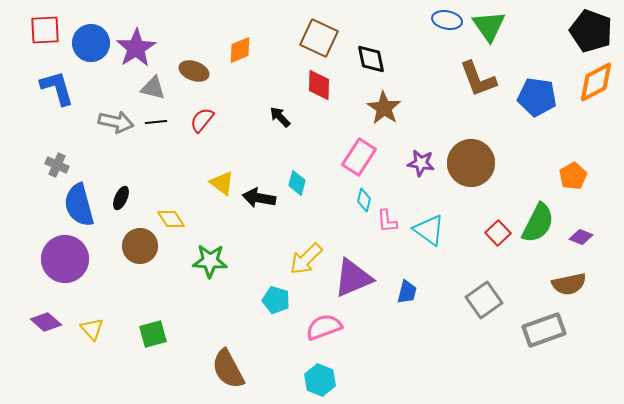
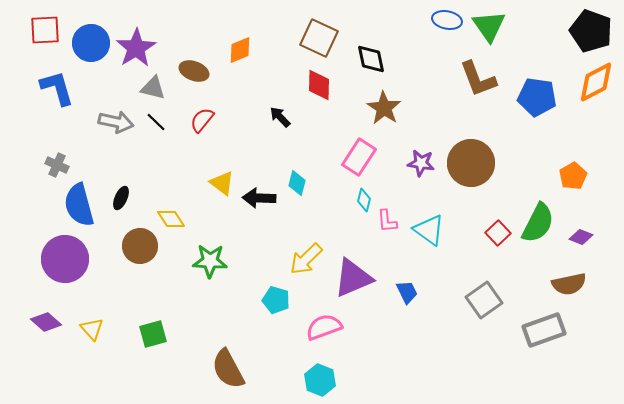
black line at (156, 122): rotated 50 degrees clockwise
black arrow at (259, 198): rotated 8 degrees counterclockwise
blue trapezoid at (407, 292): rotated 40 degrees counterclockwise
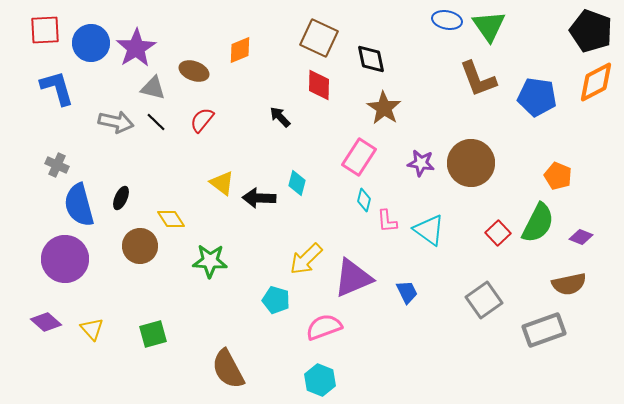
orange pentagon at (573, 176): moved 15 px left; rotated 20 degrees counterclockwise
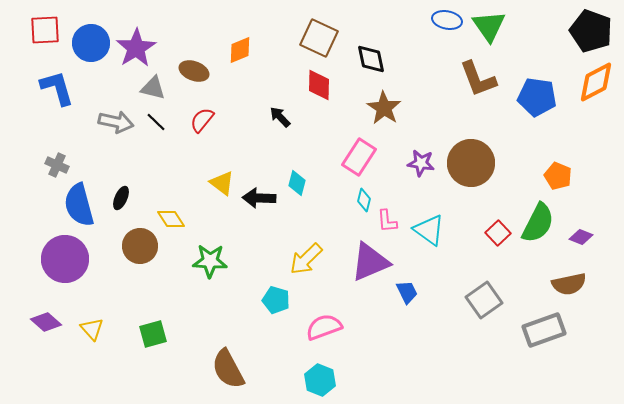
purple triangle at (353, 278): moved 17 px right, 16 px up
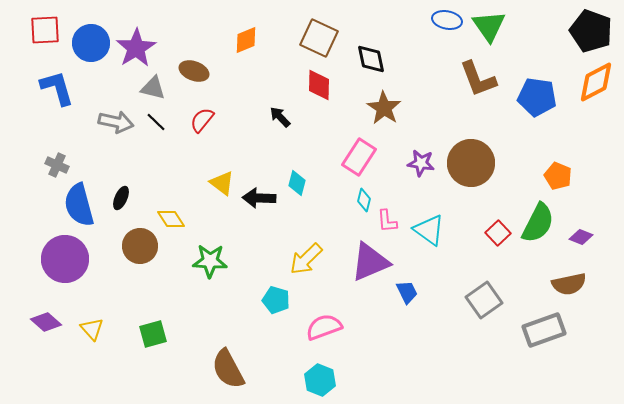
orange diamond at (240, 50): moved 6 px right, 10 px up
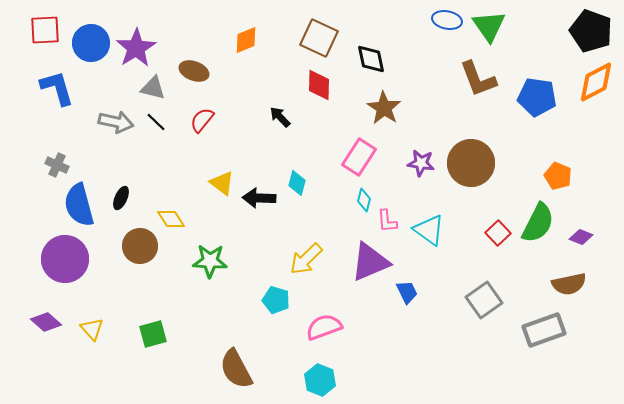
brown semicircle at (228, 369): moved 8 px right
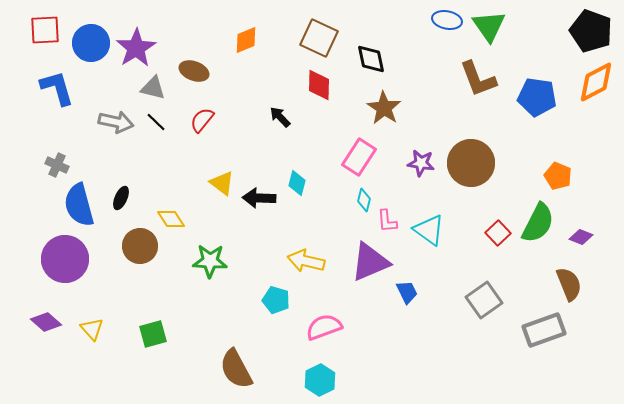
yellow arrow at (306, 259): moved 2 px down; rotated 57 degrees clockwise
brown semicircle at (569, 284): rotated 100 degrees counterclockwise
cyan hexagon at (320, 380): rotated 12 degrees clockwise
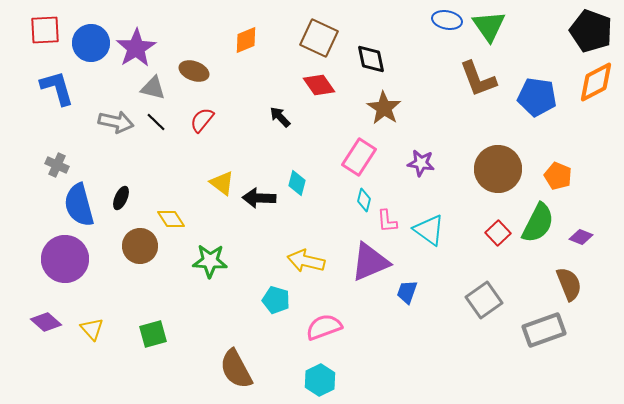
red diamond at (319, 85): rotated 36 degrees counterclockwise
brown circle at (471, 163): moved 27 px right, 6 px down
blue trapezoid at (407, 292): rotated 135 degrees counterclockwise
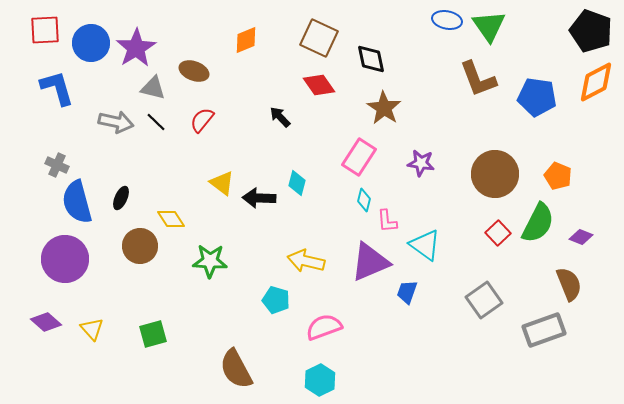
brown circle at (498, 169): moved 3 px left, 5 px down
blue semicircle at (79, 205): moved 2 px left, 3 px up
cyan triangle at (429, 230): moved 4 px left, 15 px down
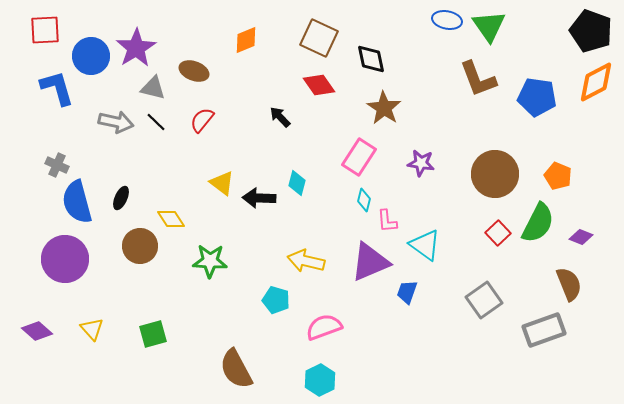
blue circle at (91, 43): moved 13 px down
purple diamond at (46, 322): moved 9 px left, 9 px down
